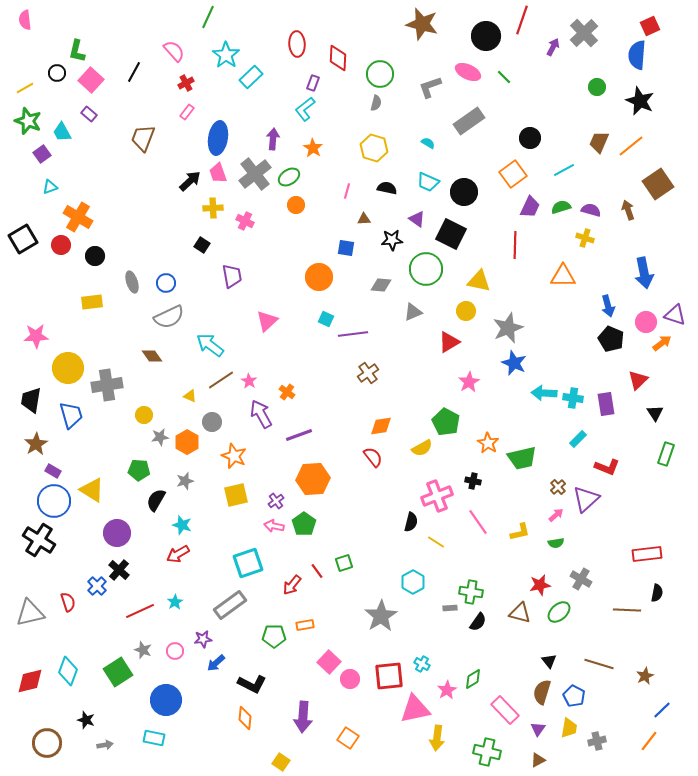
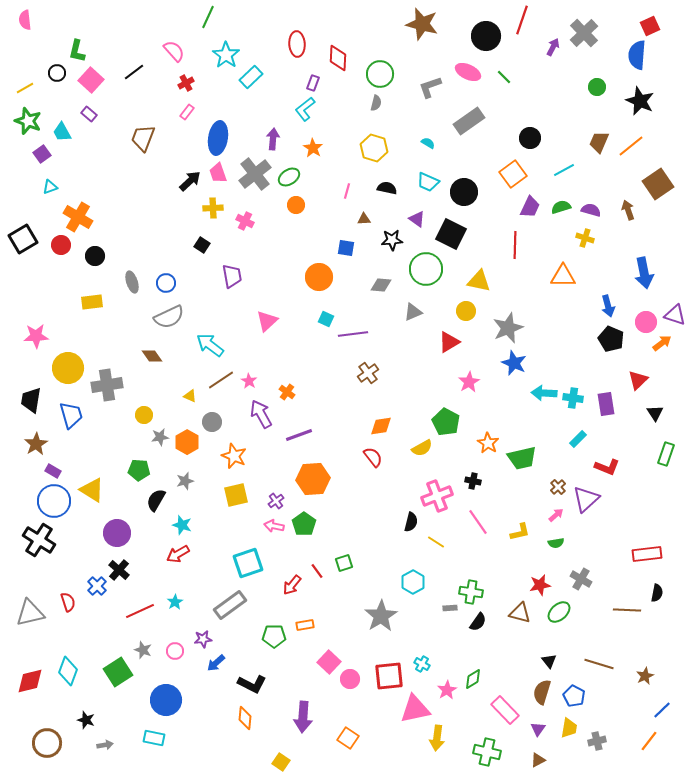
black line at (134, 72): rotated 25 degrees clockwise
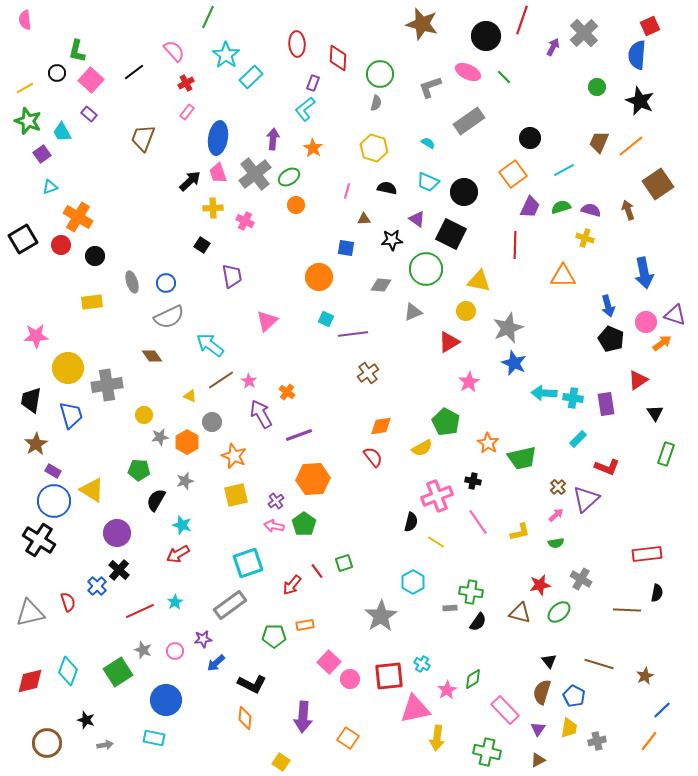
red triangle at (638, 380): rotated 10 degrees clockwise
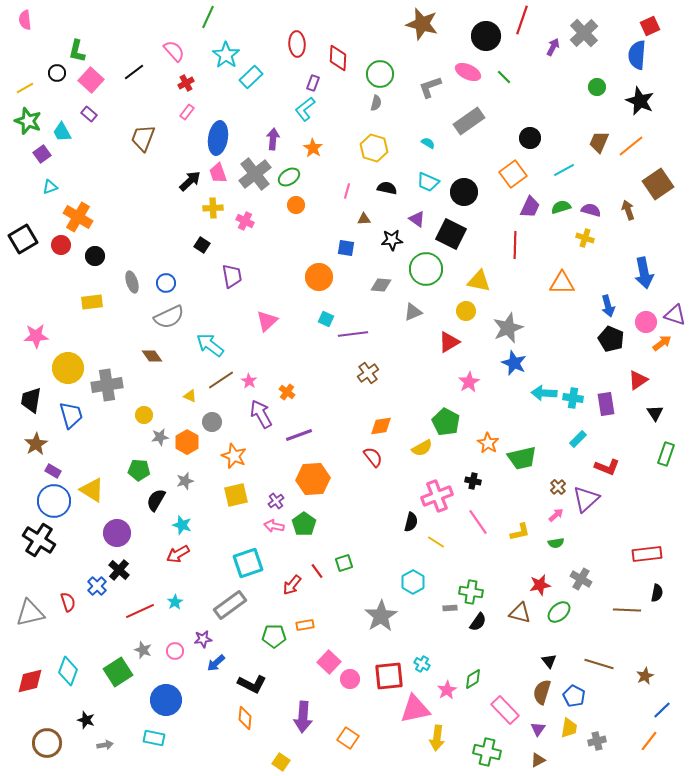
orange triangle at (563, 276): moved 1 px left, 7 px down
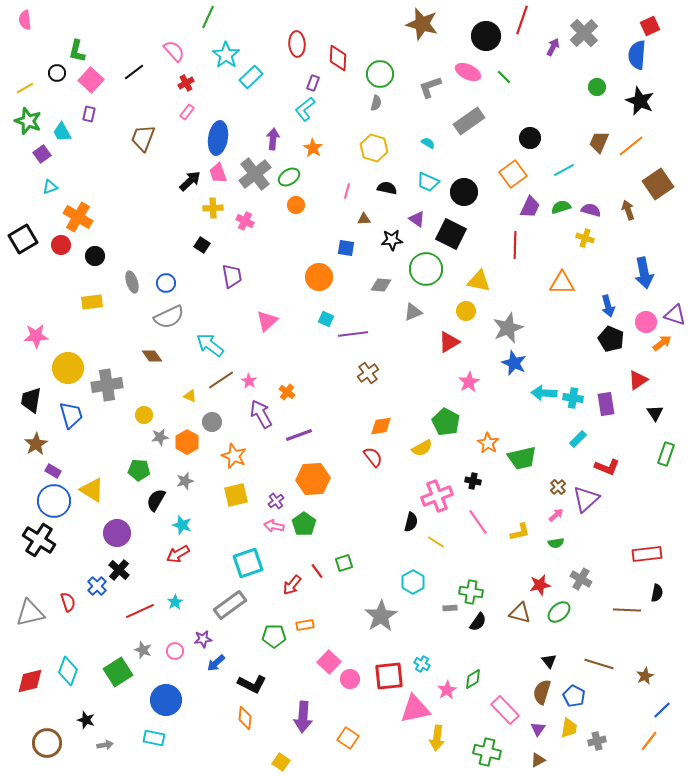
purple rectangle at (89, 114): rotated 63 degrees clockwise
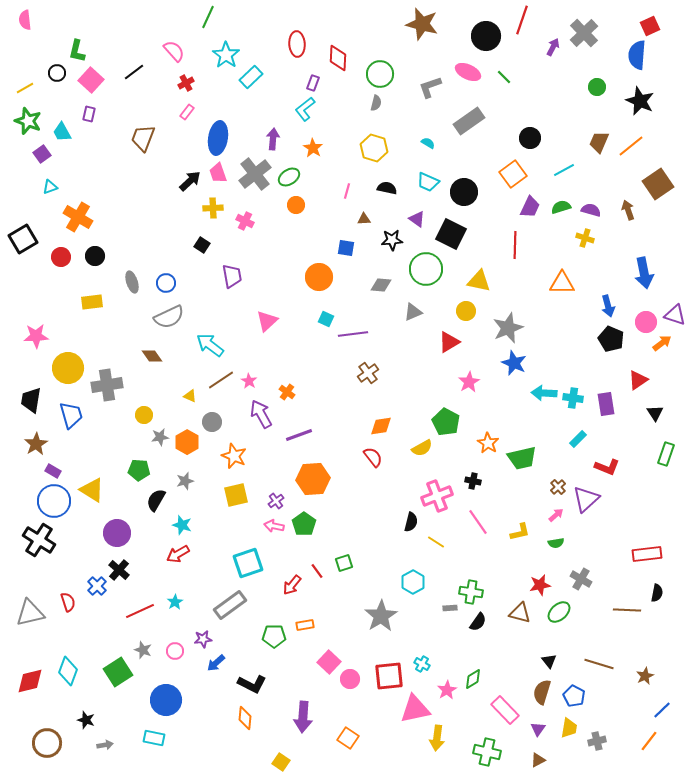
red circle at (61, 245): moved 12 px down
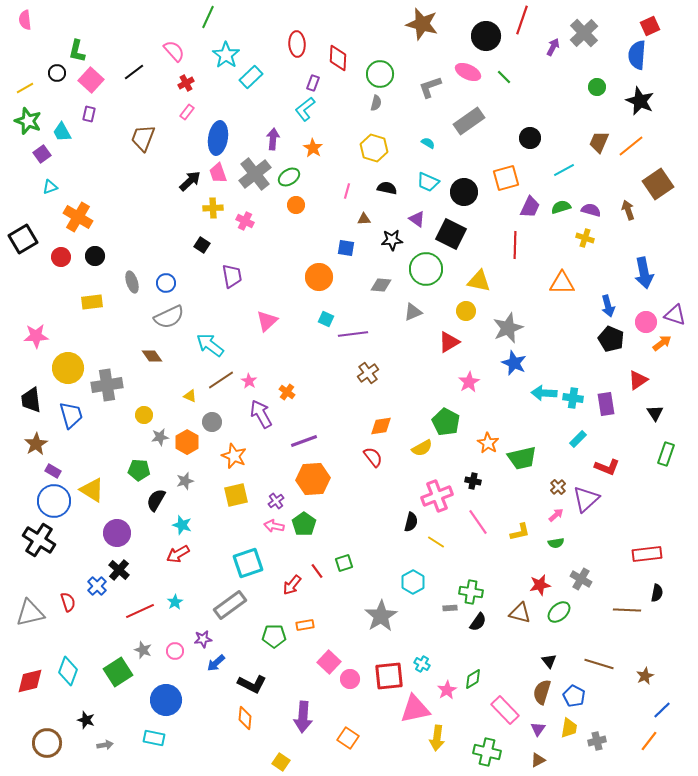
orange square at (513, 174): moved 7 px left, 4 px down; rotated 20 degrees clockwise
black trapezoid at (31, 400): rotated 16 degrees counterclockwise
purple line at (299, 435): moved 5 px right, 6 px down
